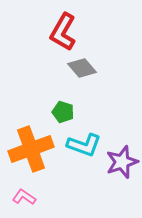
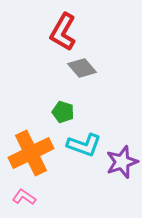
orange cross: moved 4 px down; rotated 6 degrees counterclockwise
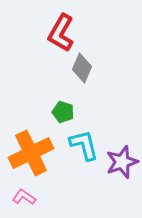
red L-shape: moved 2 px left, 1 px down
gray diamond: rotated 64 degrees clockwise
cyan L-shape: rotated 124 degrees counterclockwise
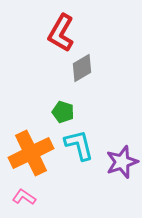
gray diamond: rotated 36 degrees clockwise
cyan L-shape: moved 5 px left
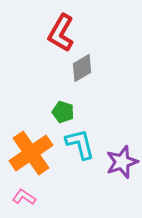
cyan L-shape: moved 1 px right, 1 px up
orange cross: rotated 9 degrees counterclockwise
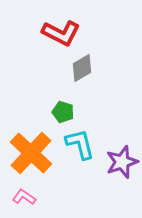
red L-shape: rotated 93 degrees counterclockwise
orange cross: rotated 12 degrees counterclockwise
